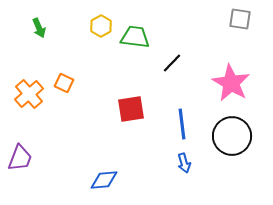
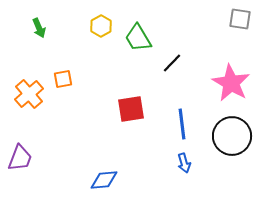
green trapezoid: moved 3 px right, 1 px down; rotated 128 degrees counterclockwise
orange square: moved 1 px left, 4 px up; rotated 36 degrees counterclockwise
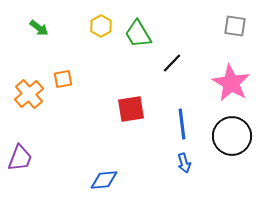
gray square: moved 5 px left, 7 px down
green arrow: rotated 30 degrees counterclockwise
green trapezoid: moved 4 px up
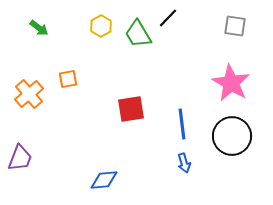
black line: moved 4 px left, 45 px up
orange square: moved 5 px right
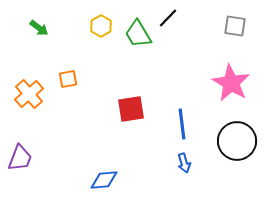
black circle: moved 5 px right, 5 px down
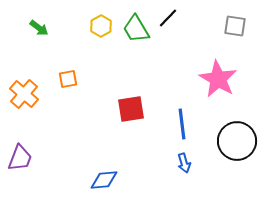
green trapezoid: moved 2 px left, 5 px up
pink star: moved 13 px left, 4 px up
orange cross: moved 5 px left; rotated 8 degrees counterclockwise
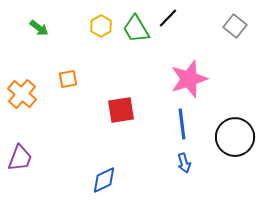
gray square: rotated 30 degrees clockwise
pink star: moved 29 px left; rotated 24 degrees clockwise
orange cross: moved 2 px left
red square: moved 10 px left, 1 px down
black circle: moved 2 px left, 4 px up
blue diamond: rotated 20 degrees counterclockwise
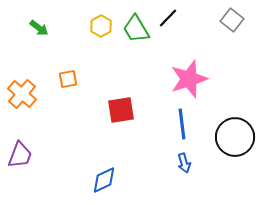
gray square: moved 3 px left, 6 px up
purple trapezoid: moved 3 px up
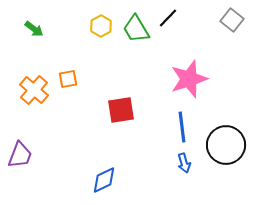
green arrow: moved 5 px left, 1 px down
orange cross: moved 12 px right, 4 px up
blue line: moved 3 px down
black circle: moved 9 px left, 8 px down
